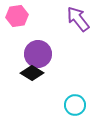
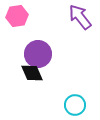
purple arrow: moved 2 px right, 2 px up
black diamond: rotated 35 degrees clockwise
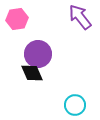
pink hexagon: moved 3 px down
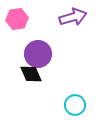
purple arrow: moved 7 px left; rotated 112 degrees clockwise
black diamond: moved 1 px left, 1 px down
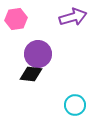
pink hexagon: moved 1 px left
black diamond: rotated 60 degrees counterclockwise
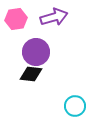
purple arrow: moved 19 px left
purple circle: moved 2 px left, 2 px up
cyan circle: moved 1 px down
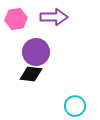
purple arrow: rotated 16 degrees clockwise
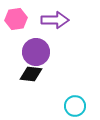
purple arrow: moved 1 px right, 3 px down
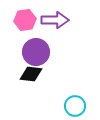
pink hexagon: moved 9 px right, 1 px down
